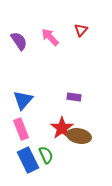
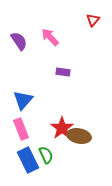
red triangle: moved 12 px right, 10 px up
purple rectangle: moved 11 px left, 25 px up
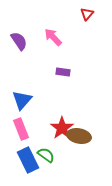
red triangle: moved 6 px left, 6 px up
pink arrow: moved 3 px right
blue triangle: moved 1 px left
green semicircle: rotated 30 degrees counterclockwise
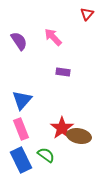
blue rectangle: moved 7 px left
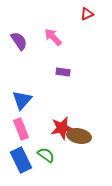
red triangle: rotated 24 degrees clockwise
red star: rotated 25 degrees clockwise
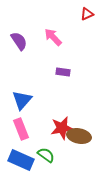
blue rectangle: rotated 40 degrees counterclockwise
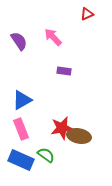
purple rectangle: moved 1 px right, 1 px up
blue triangle: rotated 20 degrees clockwise
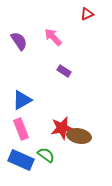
purple rectangle: rotated 24 degrees clockwise
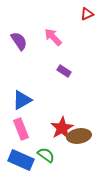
red star: rotated 20 degrees counterclockwise
brown ellipse: rotated 20 degrees counterclockwise
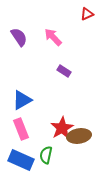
purple semicircle: moved 4 px up
green semicircle: rotated 114 degrees counterclockwise
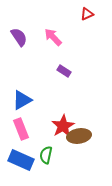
red star: moved 1 px right, 2 px up
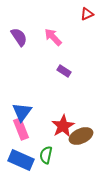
blue triangle: moved 12 px down; rotated 25 degrees counterclockwise
brown ellipse: moved 2 px right; rotated 15 degrees counterclockwise
